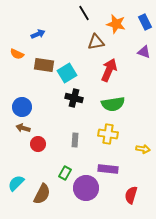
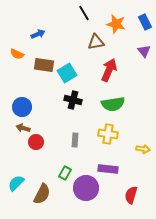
purple triangle: moved 1 px up; rotated 32 degrees clockwise
black cross: moved 1 px left, 2 px down
red circle: moved 2 px left, 2 px up
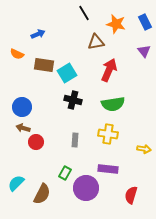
yellow arrow: moved 1 px right
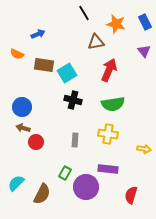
purple circle: moved 1 px up
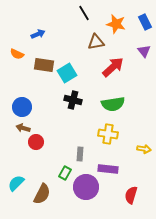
red arrow: moved 4 px right, 3 px up; rotated 25 degrees clockwise
gray rectangle: moved 5 px right, 14 px down
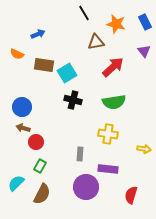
green semicircle: moved 1 px right, 2 px up
green rectangle: moved 25 px left, 7 px up
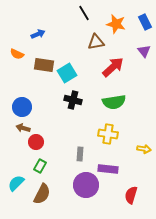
purple circle: moved 2 px up
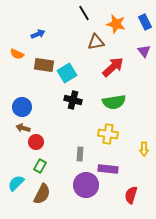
yellow arrow: rotated 80 degrees clockwise
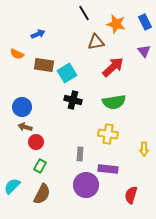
brown arrow: moved 2 px right, 1 px up
cyan semicircle: moved 4 px left, 3 px down
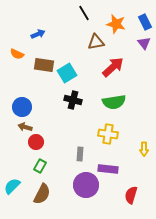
purple triangle: moved 8 px up
